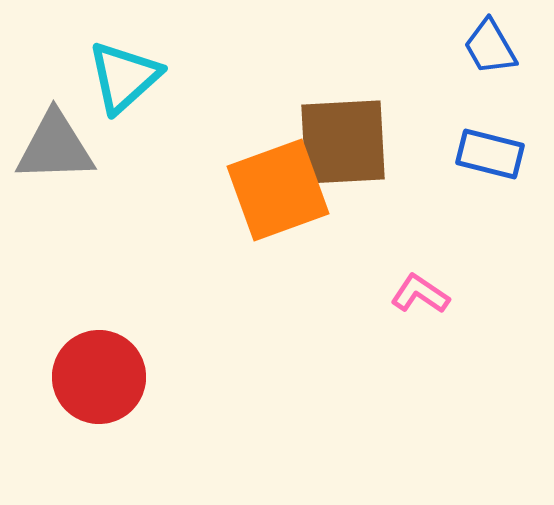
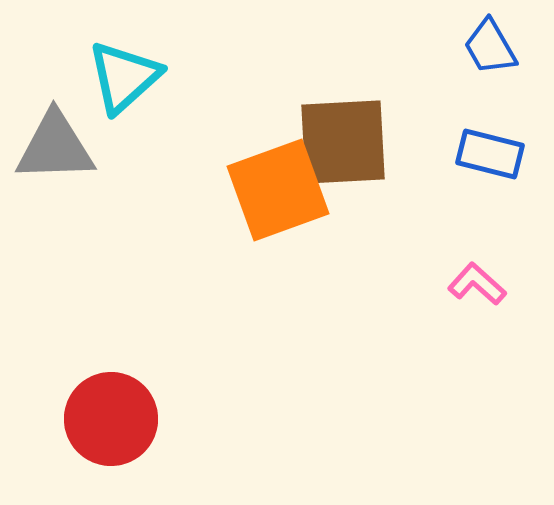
pink L-shape: moved 57 px right, 10 px up; rotated 8 degrees clockwise
red circle: moved 12 px right, 42 px down
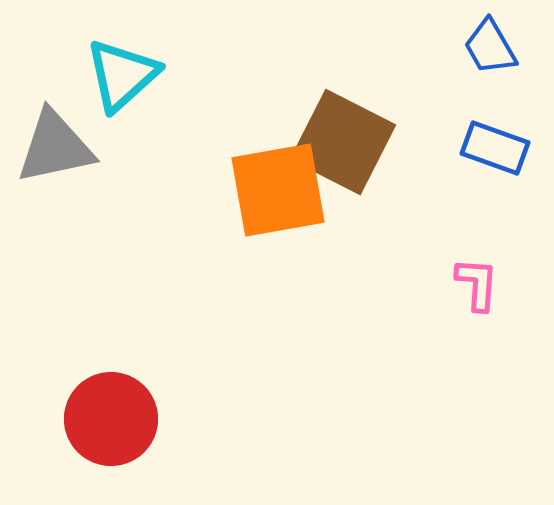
cyan triangle: moved 2 px left, 2 px up
brown square: rotated 30 degrees clockwise
gray triangle: rotated 10 degrees counterclockwise
blue rectangle: moved 5 px right, 6 px up; rotated 6 degrees clockwise
orange square: rotated 10 degrees clockwise
pink L-shape: rotated 52 degrees clockwise
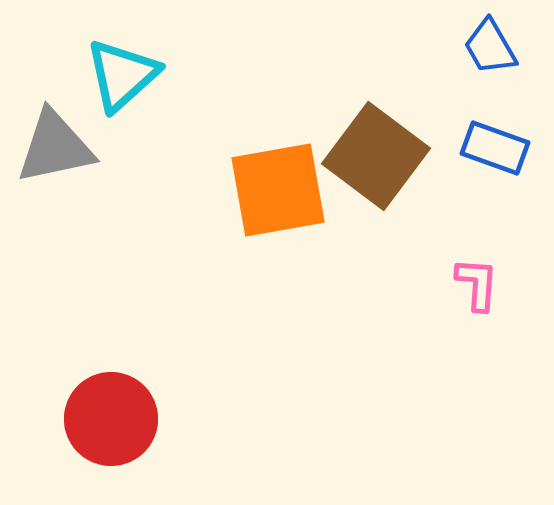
brown square: moved 33 px right, 14 px down; rotated 10 degrees clockwise
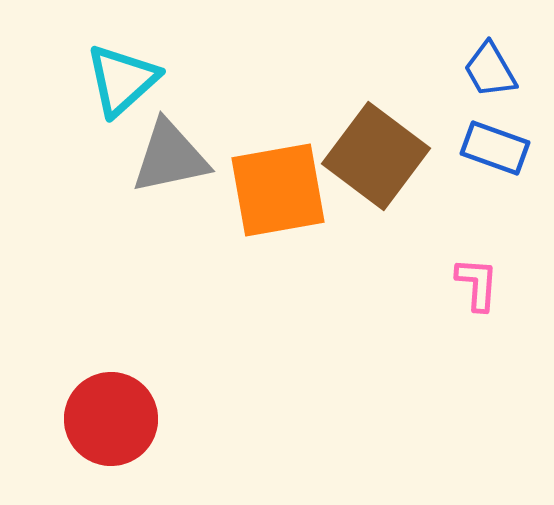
blue trapezoid: moved 23 px down
cyan triangle: moved 5 px down
gray triangle: moved 115 px right, 10 px down
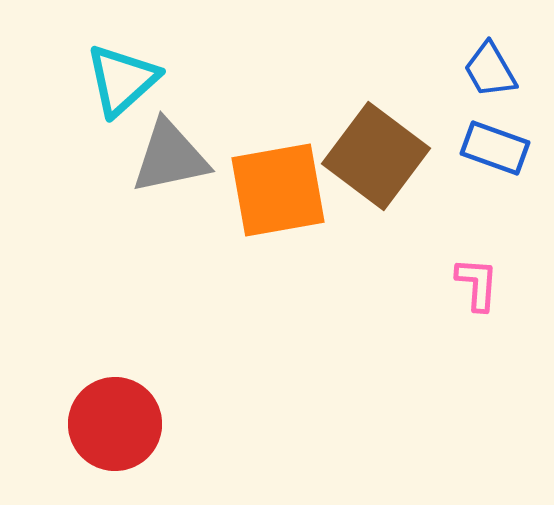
red circle: moved 4 px right, 5 px down
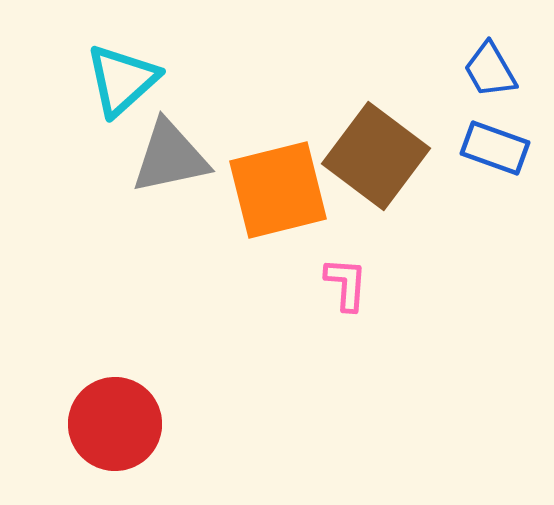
orange square: rotated 4 degrees counterclockwise
pink L-shape: moved 131 px left
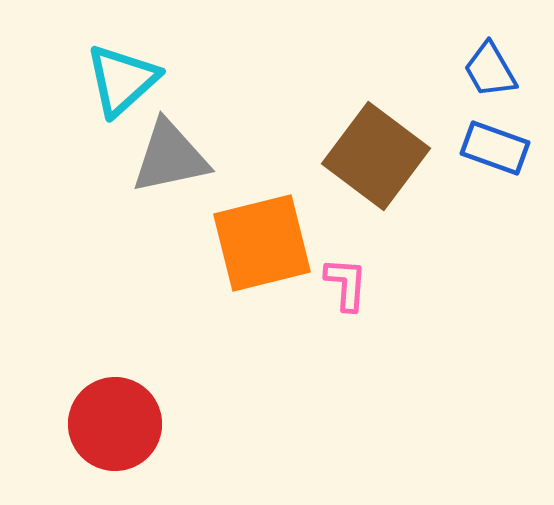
orange square: moved 16 px left, 53 px down
